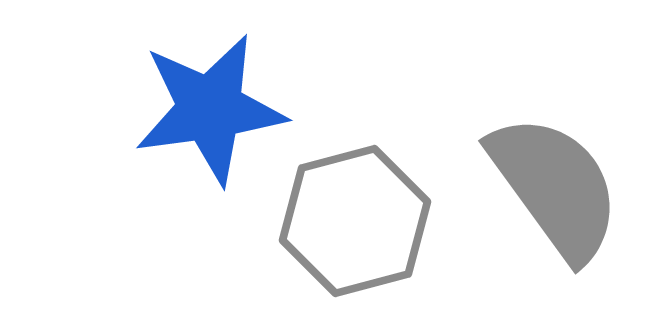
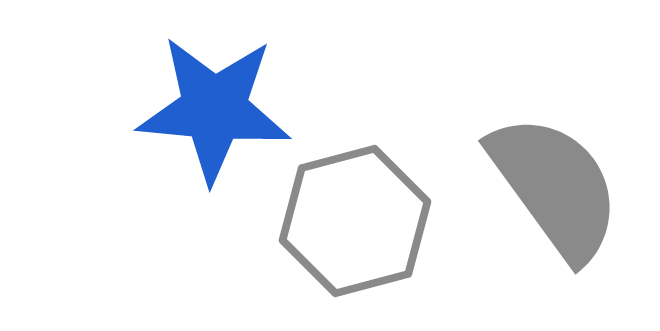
blue star: moved 4 px right; rotated 13 degrees clockwise
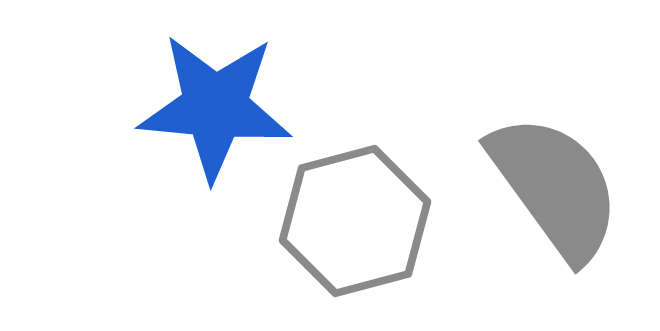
blue star: moved 1 px right, 2 px up
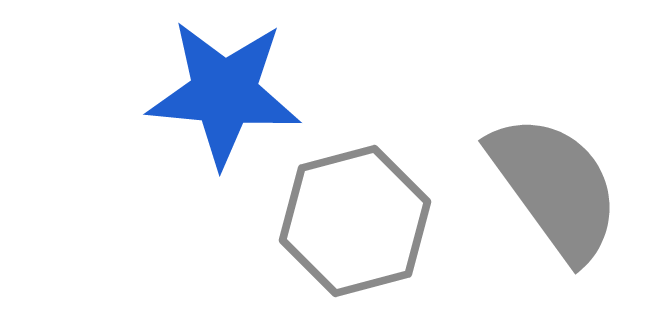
blue star: moved 9 px right, 14 px up
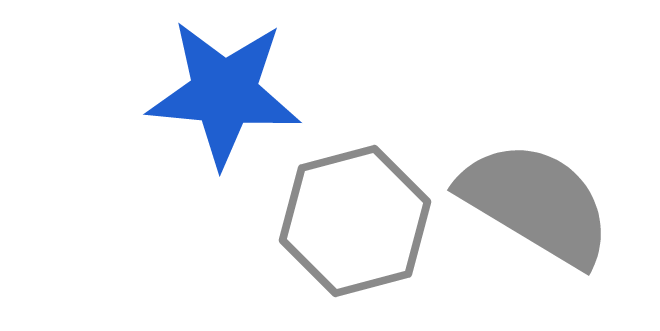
gray semicircle: moved 19 px left, 16 px down; rotated 23 degrees counterclockwise
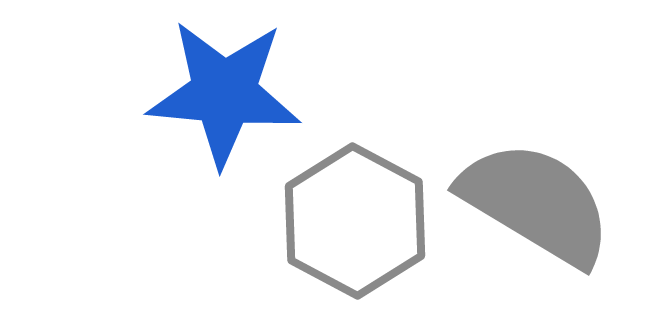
gray hexagon: rotated 17 degrees counterclockwise
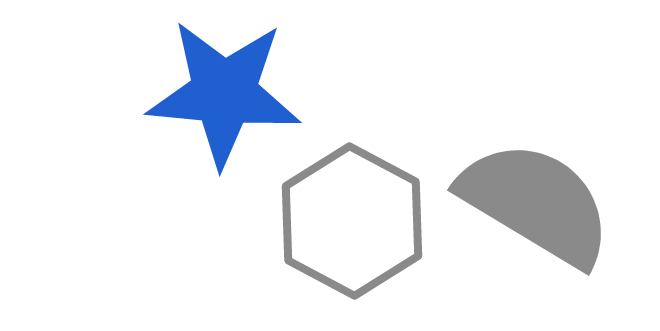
gray hexagon: moved 3 px left
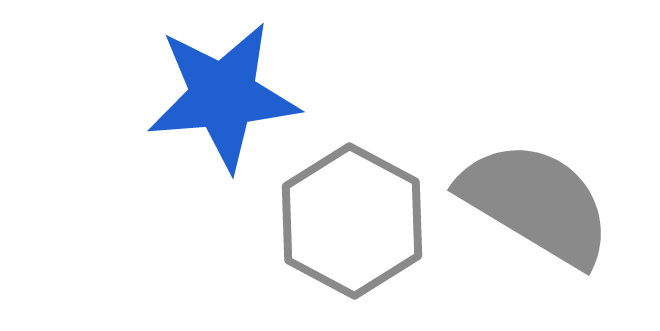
blue star: moved 1 px left, 3 px down; rotated 10 degrees counterclockwise
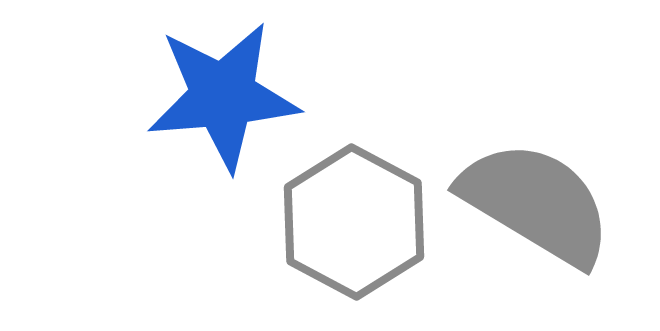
gray hexagon: moved 2 px right, 1 px down
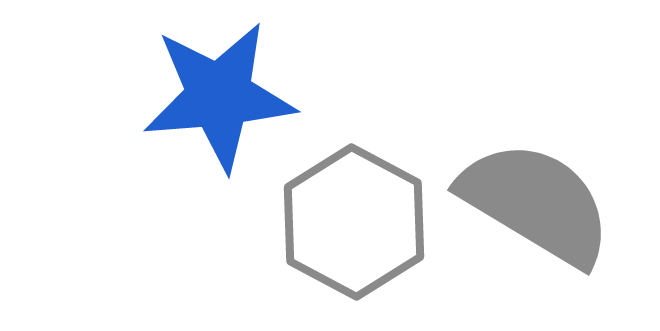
blue star: moved 4 px left
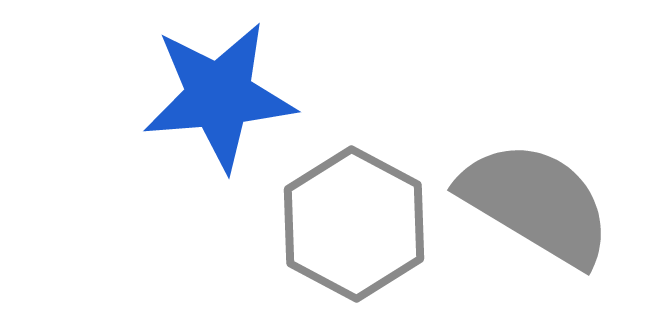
gray hexagon: moved 2 px down
